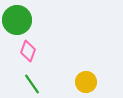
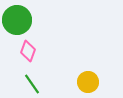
yellow circle: moved 2 px right
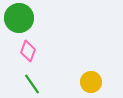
green circle: moved 2 px right, 2 px up
yellow circle: moved 3 px right
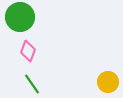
green circle: moved 1 px right, 1 px up
yellow circle: moved 17 px right
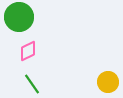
green circle: moved 1 px left
pink diamond: rotated 45 degrees clockwise
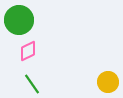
green circle: moved 3 px down
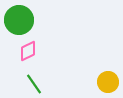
green line: moved 2 px right
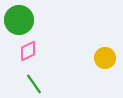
yellow circle: moved 3 px left, 24 px up
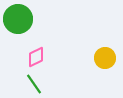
green circle: moved 1 px left, 1 px up
pink diamond: moved 8 px right, 6 px down
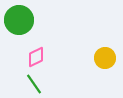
green circle: moved 1 px right, 1 px down
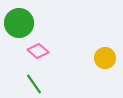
green circle: moved 3 px down
pink diamond: moved 2 px right, 6 px up; rotated 65 degrees clockwise
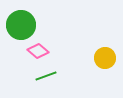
green circle: moved 2 px right, 2 px down
green line: moved 12 px right, 8 px up; rotated 75 degrees counterclockwise
